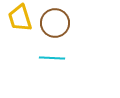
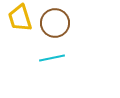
cyan line: rotated 15 degrees counterclockwise
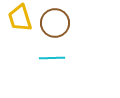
cyan line: rotated 10 degrees clockwise
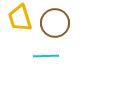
cyan line: moved 6 px left, 2 px up
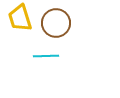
brown circle: moved 1 px right
